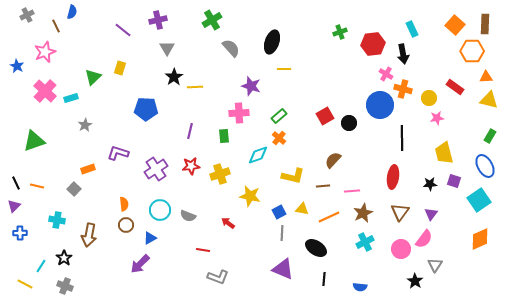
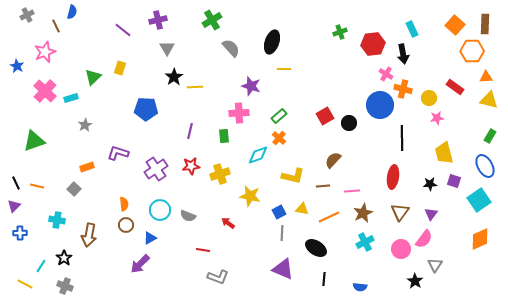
orange rectangle at (88, 169): moved 1 px left, 2 px up
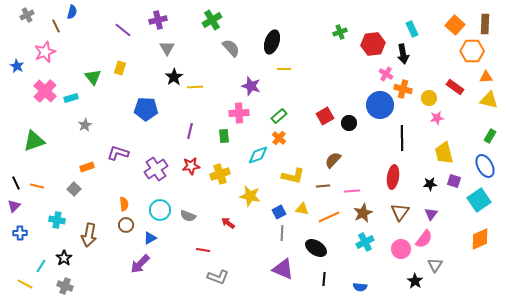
green triangle at (93, 77): rotated 24 degrees counterclockwise
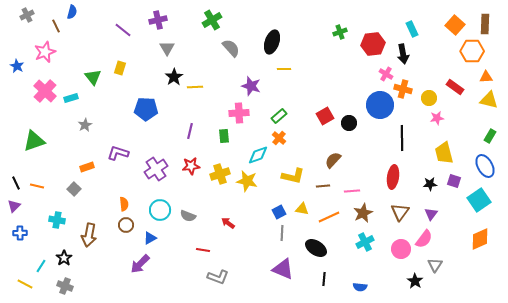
yellow star at (250, 196): moved 3 px left, 15 px up
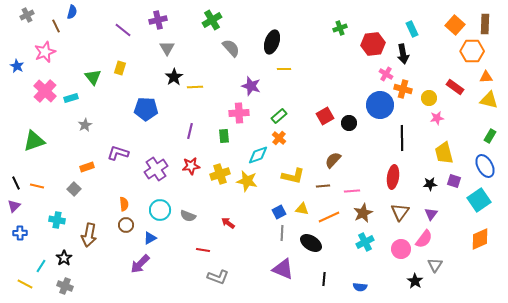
green cross at (340, 32): moved 4 px up
black ellipse at (316, 248): moved 5 px left, 5 px up
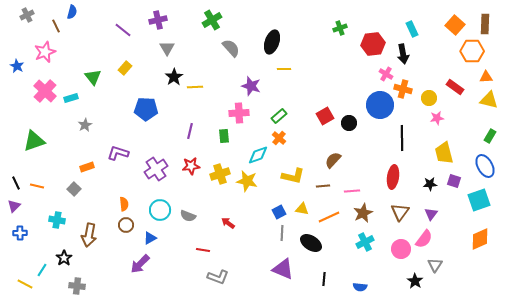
yellow rectangle at (120, 68): moved 5 px right; rotated 24 degrees clockwise
cyan square at (479, 200): rotated 15 degrees clockwise
cyan line at (41, 266): moved 1 px right, 4 px down
gray cross at (65, 286): moved 12 px right; rotated 14 degrees counterclockwise
